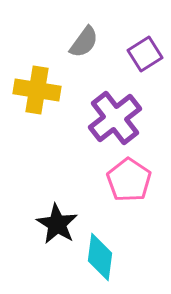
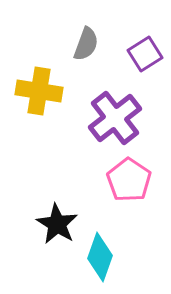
gray semicircle: moved 2 px right, 2 px down; rotated 16 degrees counterclockwise
yellow cross: moved 2 px right, 1 px down
cyan diamond: rotated 12 degrees clockwise
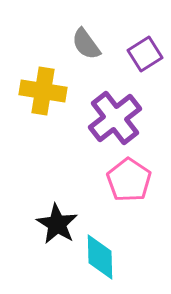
gray semicircle: rotated 124 degrees clockwise
yellow cross: moved 4 px right
cyan diamond: rotated 21 degrees counterclockwise
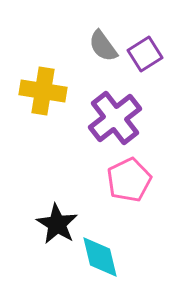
gray semicircle: moved 17 px right, 2 px down
pink pentagon: rotated 12 degrees clockwise
cyan diamond: rotated 12 degrees counterclockwise
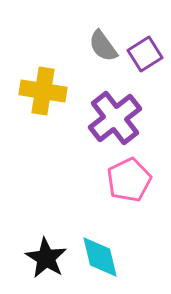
black star: moved 11 px left, 34 px down
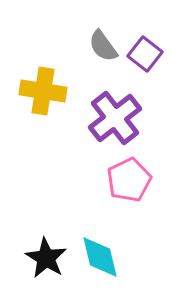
purple square: rotated 20 degrees counterclockwise
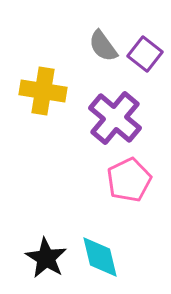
purple cross: rotated 12 degrees counterclockwise
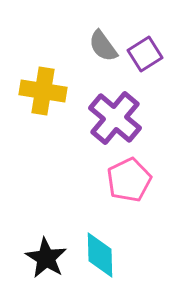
purple square: rotated 20 degrees clockwise
cyan diamond: moved 2 px up; rotated 12 degrees clockwise
